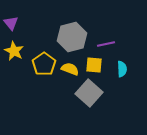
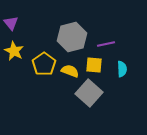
yellow semicircle: moved 2 px down
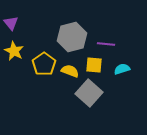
purple line: rotated 18 degrees clockwise
cyan semicircle: rotated 105 degrees counterclockwise
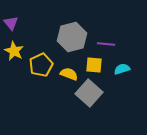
yellow pentagon: moved 3 px left, 1 px down; rotated 10 degrees clockwise
yellow semicircle: moved 1 px left, 3 px down
